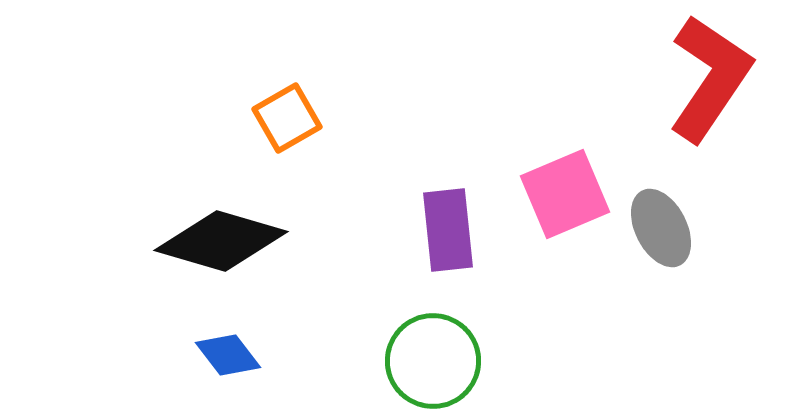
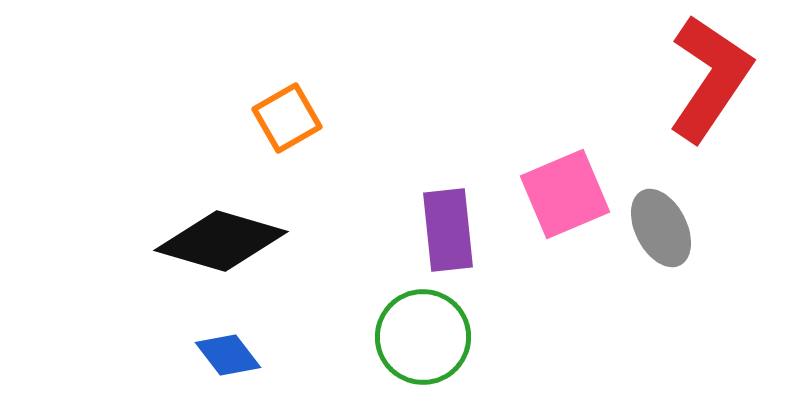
green circle: moved 10 px left, 24 px up
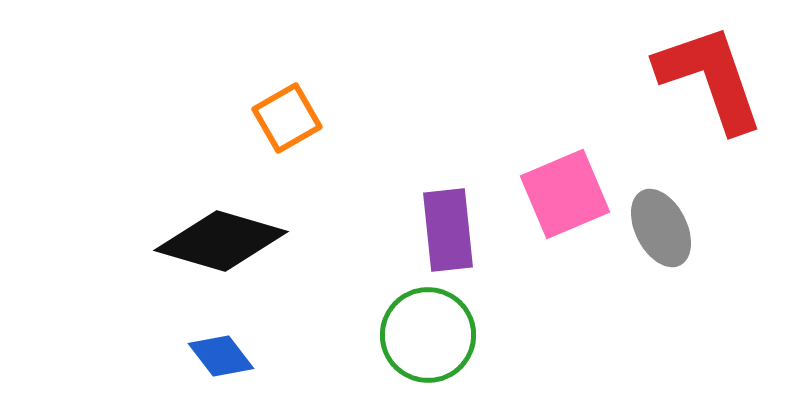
red L-shape: rotated 53 degrees counterclockwise
green circle: moved 5 px right, 2 px up
blue diamond: moved 7 px left, 1 px down
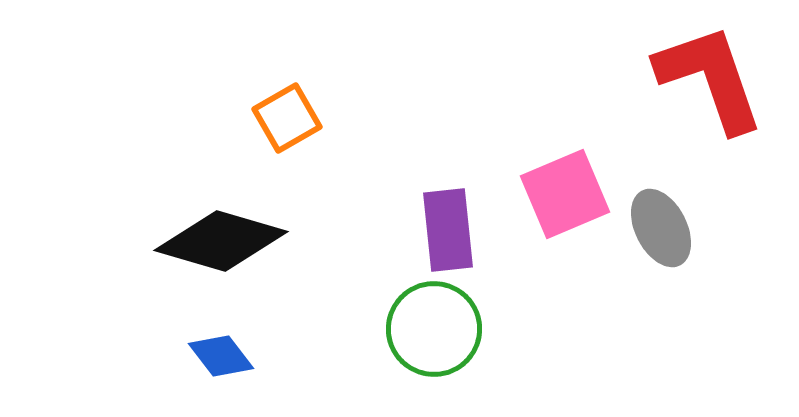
green circle: moved 6 px right, 6 px up
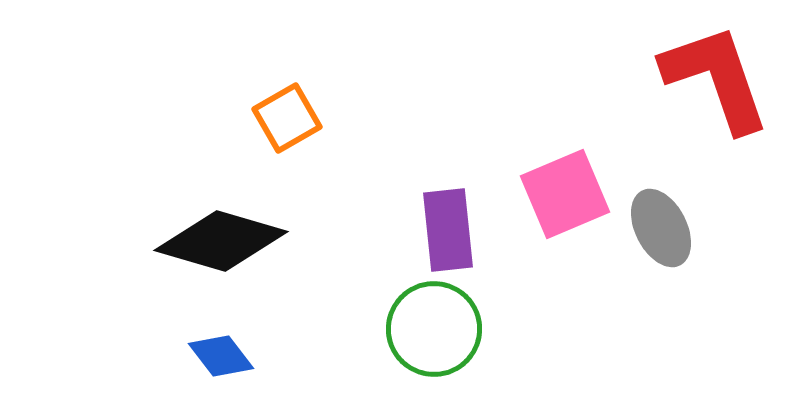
red L-shape: moved 6 px right
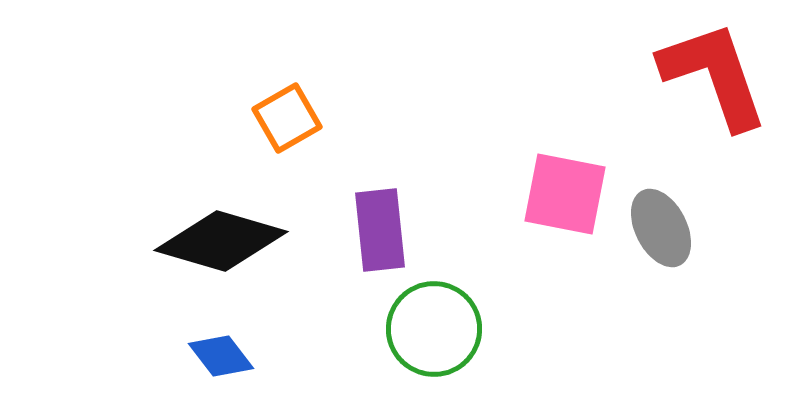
red L-shape: moved 2 px left, 3 px up
pink square: rotated 34 degrees clockwise
purple rectangle: moved 68 px left
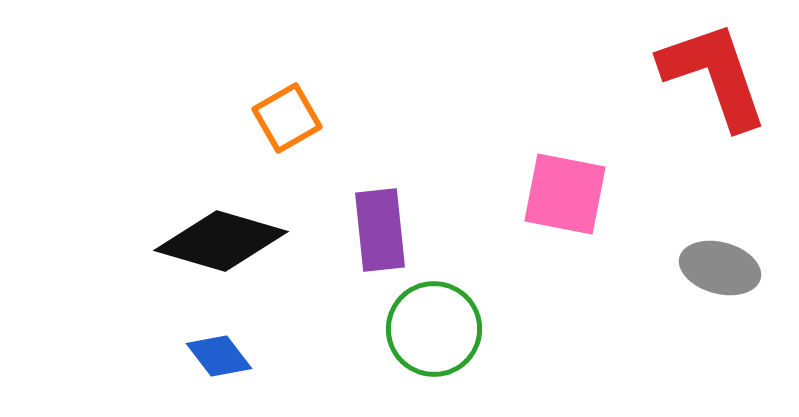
gray ellipse: moved 59 px right, 40 px down; rotated 48 degrees counterclockwise
blue diamond: moved 2 px left
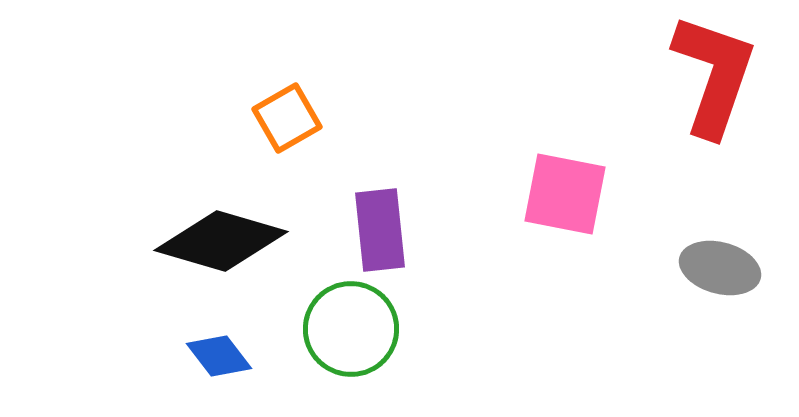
red L-shape: rotated 38 degrees clockwise
green circle: moved 83 px left
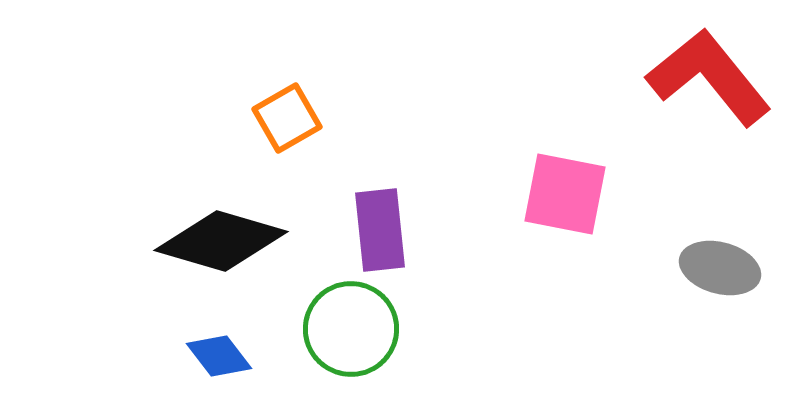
red L-shape: moved 5 px left, 2 px down; rotated 58 degrees counterclockwise
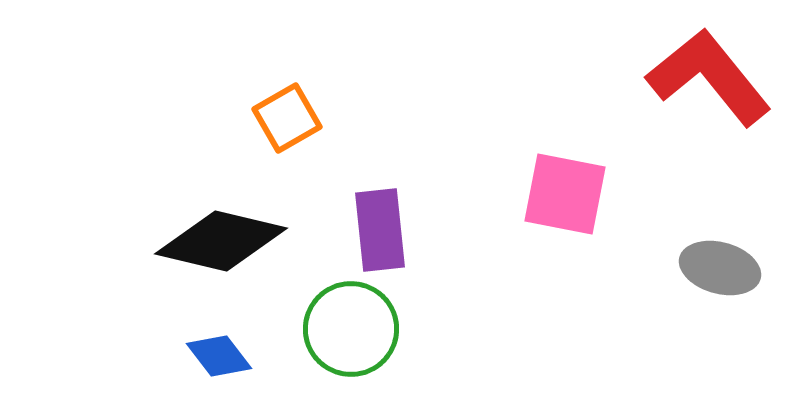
black diamond: rotated 3 degrees counterclockwise
